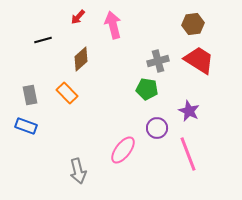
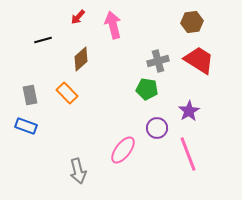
brown hexagon: moved 1 px left, 2 px up
purple star: rotated 15 degrees clockwise
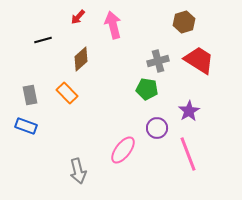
brown hexagon: moved 8 px left; rotated 10 degrees counterclockwise
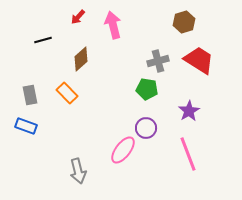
purple circle: moved 11 px left
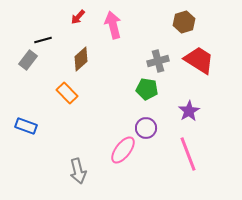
gray rectangle: moved 2 px left, 35 px up; rotated 48 degrees clockwise
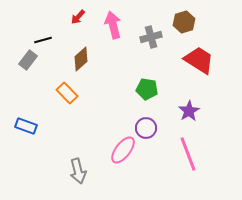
gray cross: moved 7 px left, 24 px up
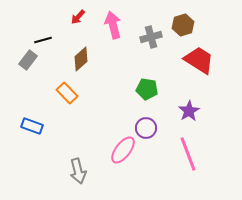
brown hexagon: moved 1 px left, 3 px down
blue rectangle: moved 6 px right
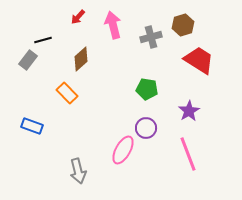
pink ellipse: rotated 8 degrees counterclockwise
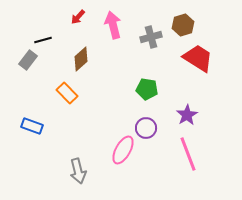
red trapezoid: moved 1 px left, 2 px up
purple star: moved 2 px left, 4 px down
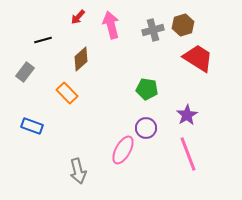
pink arrow: moved 2 px left
gray cross: moved 2 px right, 7 px up
gray rectangle: moved 3 px left, 12 px down
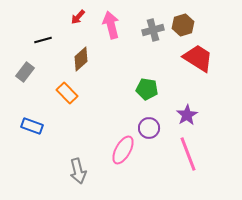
purple circle: moved 3 px right
